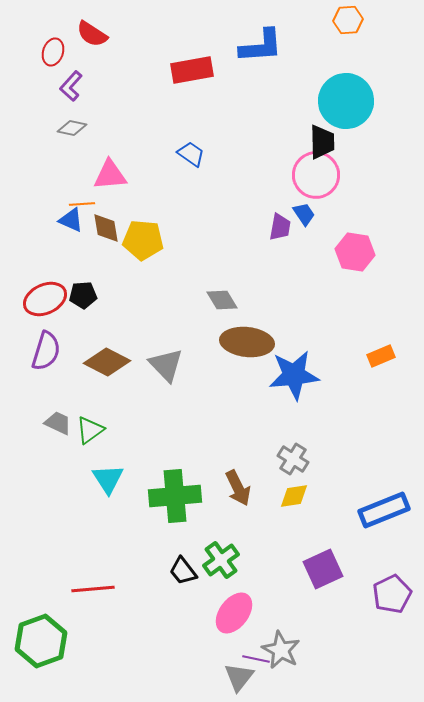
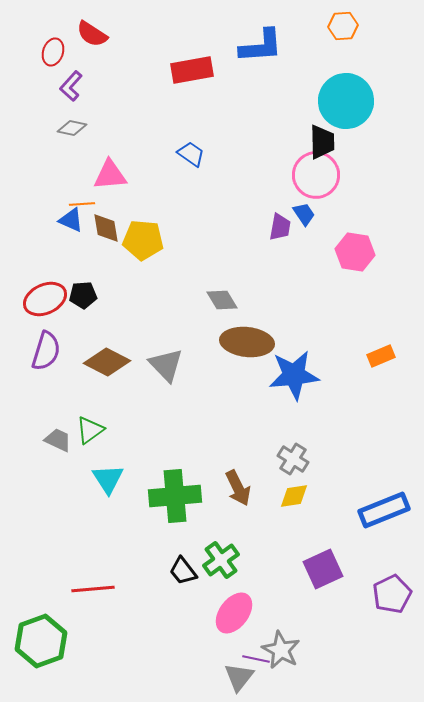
orange hexagon at (348, 20): moved 5 px left, 6 px down
gray trapezoid at (58, 423): moved 17 px down
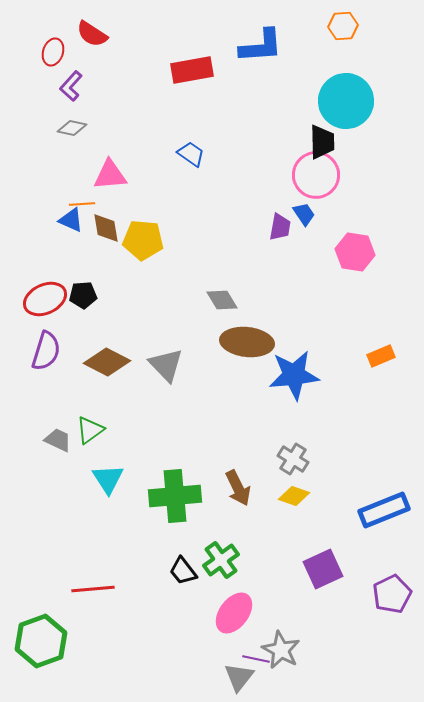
yellow diamond at (294, 496): rotated 28 degrees clockwise
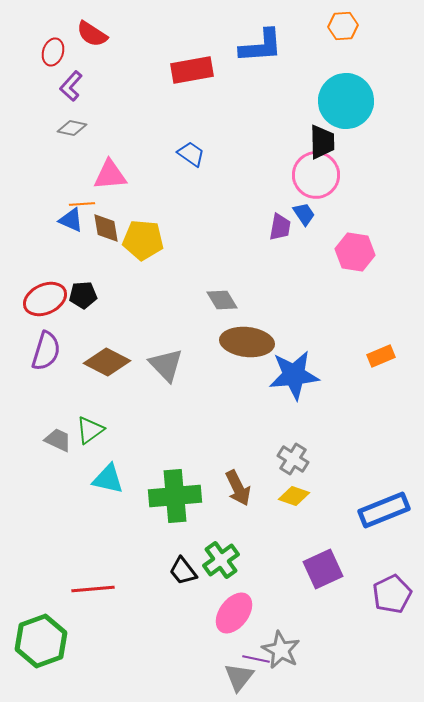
cyan triangle at (108, 479): rotated 44 degrees counterclockwise
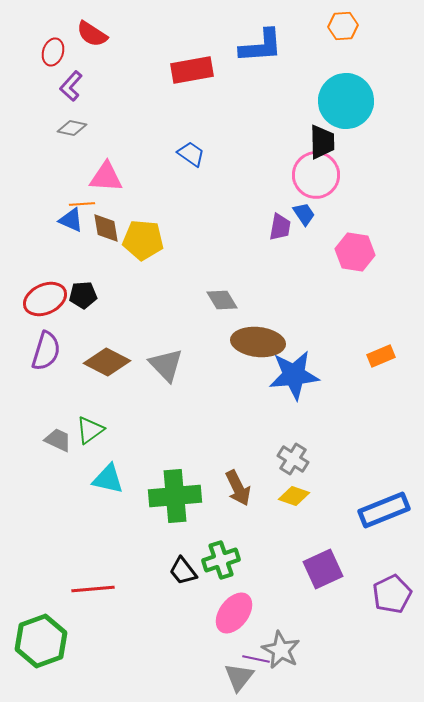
pink triangle at (110, 175): moved 4 px left, 2 px down; rotated 9 degrees clockwise
brown ellipse at (247, 342): moved 11 px right
green cross at (221, 560): rotated 18 degrees clockwise
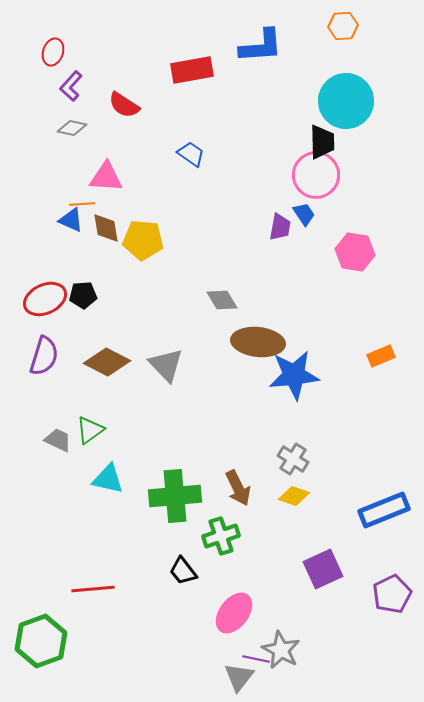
red semicircle at (92, 34): moved 32 px right, 71 px down
purple semicircle at (46, 351): moved 2 px left, 5 px down
green cross at (221, 560): moved 24 px up
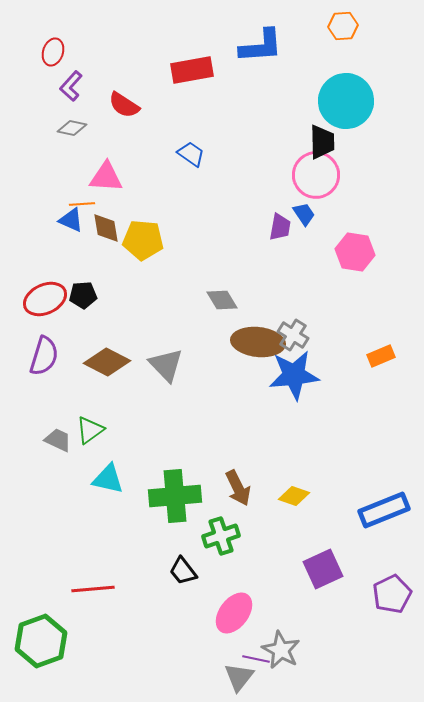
gray cross at (293, 459): moved 124 px up
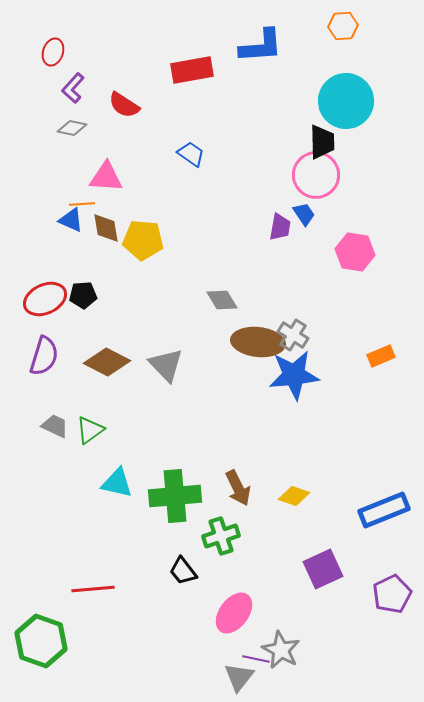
purple L-shape at (71, 86): moved 2 px right, 2 px down
gray trapezoid at (58, 440): moved 3 px left, 14 px up
cyan triangle at (108, 479): moved 9 px right, 4 px down
green hexagon at (41, 641): rotated 21 degrees counterclockwise
